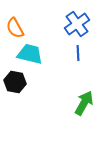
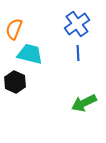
orange semicircle: moved 1 px left, 1 px down; rotated 50 degrees clockwise
black hexagon: rotated 15 degrees clockwise
green arrow: rotated 145 degrees counterclockwise
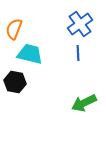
blue cross: moved 3 px right
black hexagon: rotated 15 degrees counterclockwise
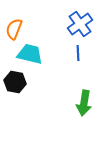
green arrow: rotated 55 degrees counterclockwise
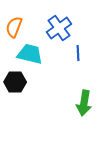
blue cross: moved 21 px left, 4 px down
orange semicircle: moved 2 px up
black hexagon: rotated 10 degrees counterclockwise
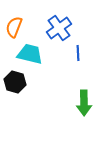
black hexagon: rotated 15 degrees clockwise
green arrow: rotated 10 degrees counterclockwise
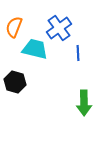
cyan trapezoid: moved 5 px right, 5 px up
